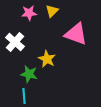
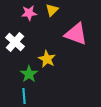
yellow triangle: moved 1 px up
green star: rotated 24 degrees clockwise
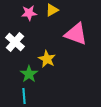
yellow triangle: rotated 16 degrees clockwise
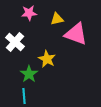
yellow triangle: moved 5 px right, 9 px down; rotated 16 degrees clockwise
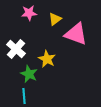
yellow triangle: moved 2 px left; rotated 24 degrees counterclockwise
white cross: moved 1 px right, 7 px down
green star: rotated 12 degrees counterclockwise
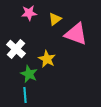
cyan line: moved 1 px right, 1 px up
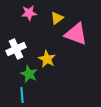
yellow triangle: moved 2 px right, 1 px up
white cross: rotated 24 degrees clockwise
cyan line: moved 3 px left
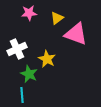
white cross: moved 1 px right
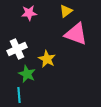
yellow triangle: moved 9 px right, 7 px up
green star: moved 2 px left
cyan line: moved 3 px left
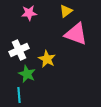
white cross: moved 2 px right, 1 px down
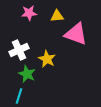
yellow triangle: moved 9 px left, 5 px down; rotated 32 degrees clockwise
cyan line: moved 1 px down; rotated 21 degrees clockwise
